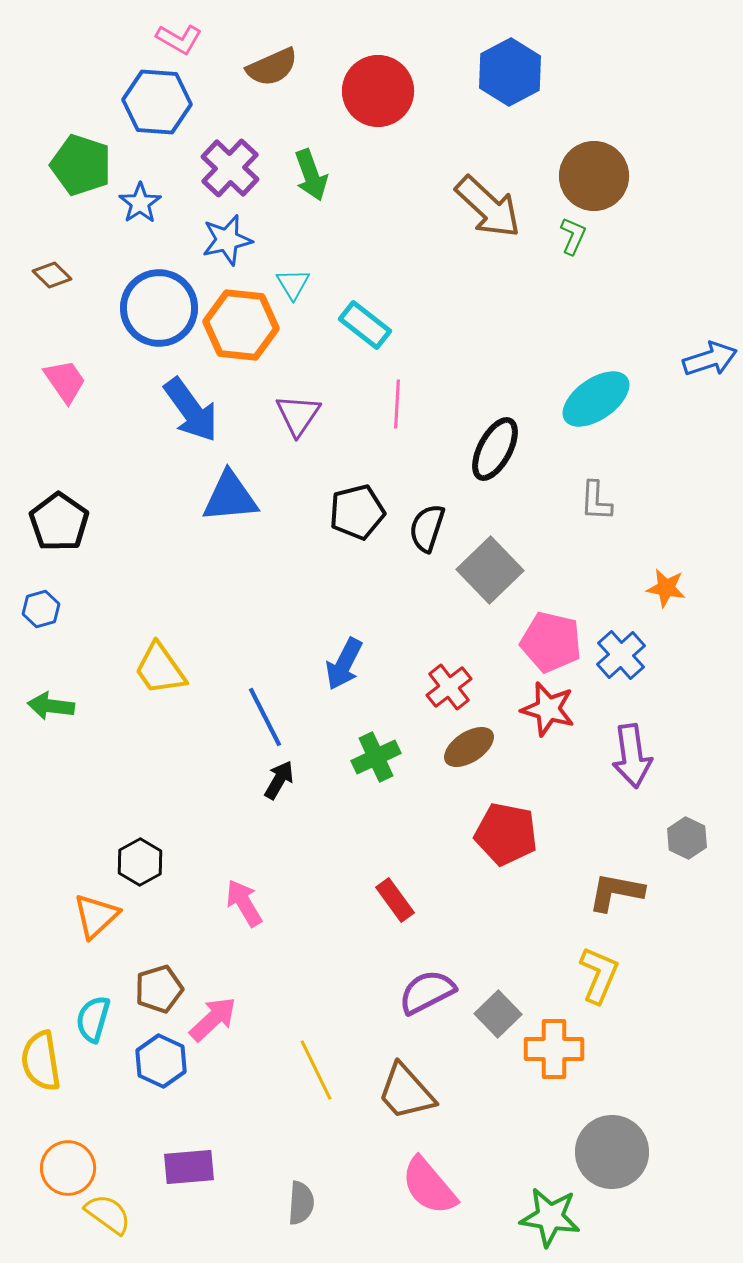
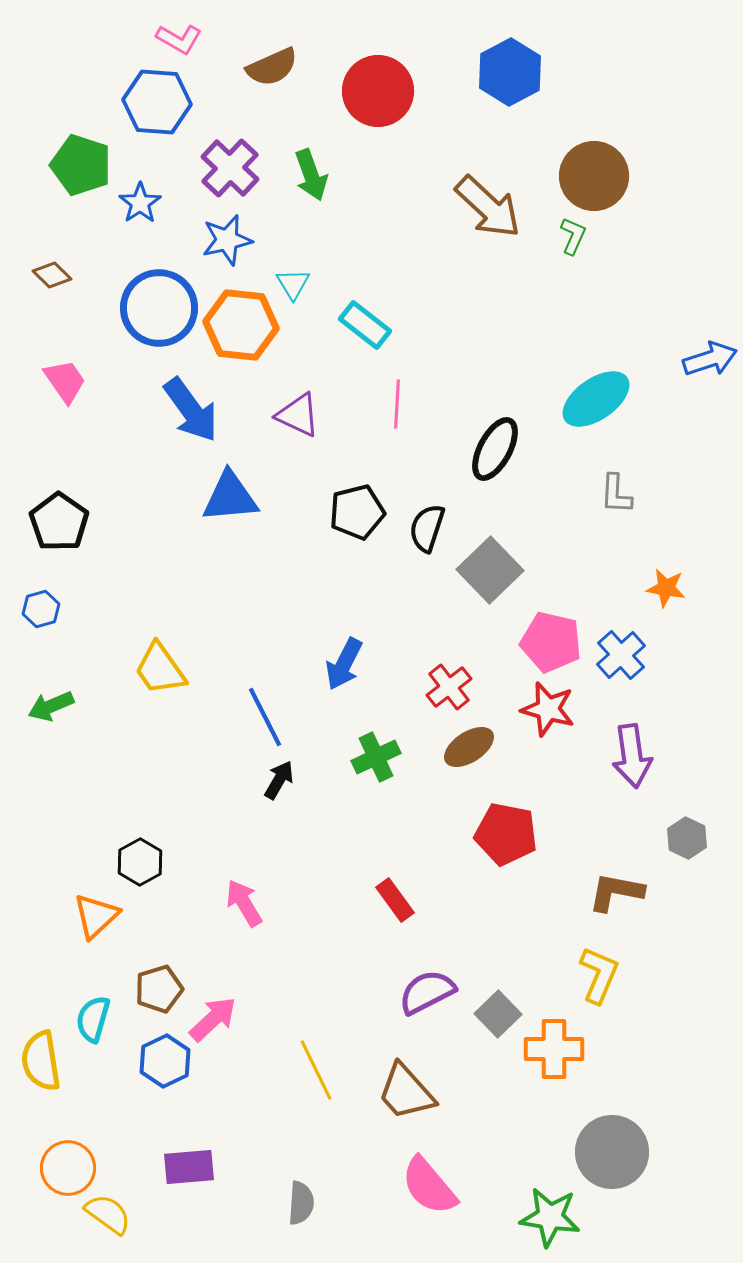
purple triangle at (298, 415): rotated 39 degrees counterclockwise
gray L-shape at (596, 501): moved 20 px right, 7 px up
green arrow at (51, 706): rotated 30 degrees counterclockwise
blue hexagon at (161, 1061): moved 4 px right; rotated 9 degrees clockwise
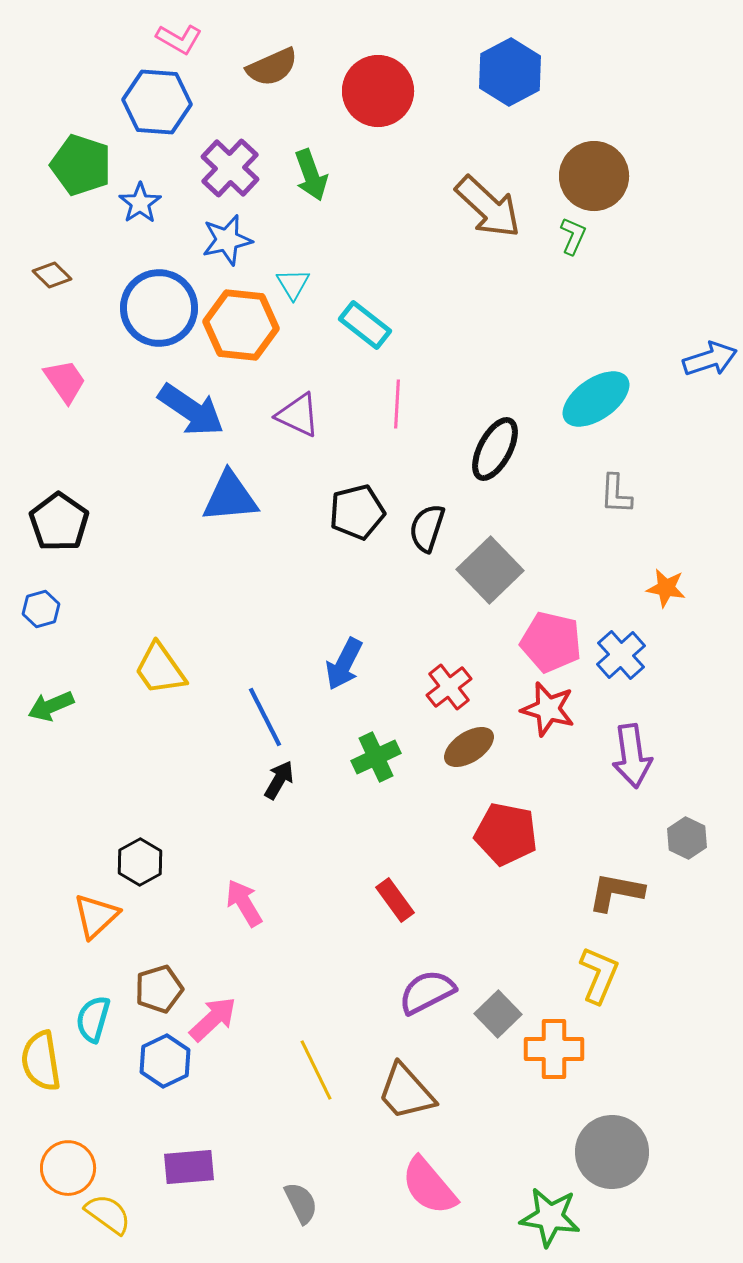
blue arrow at (191, 410): rotated 20 degrees counterclockwise
gray semicircle at (301, 1203): rotated 30 degrees counterclockwise
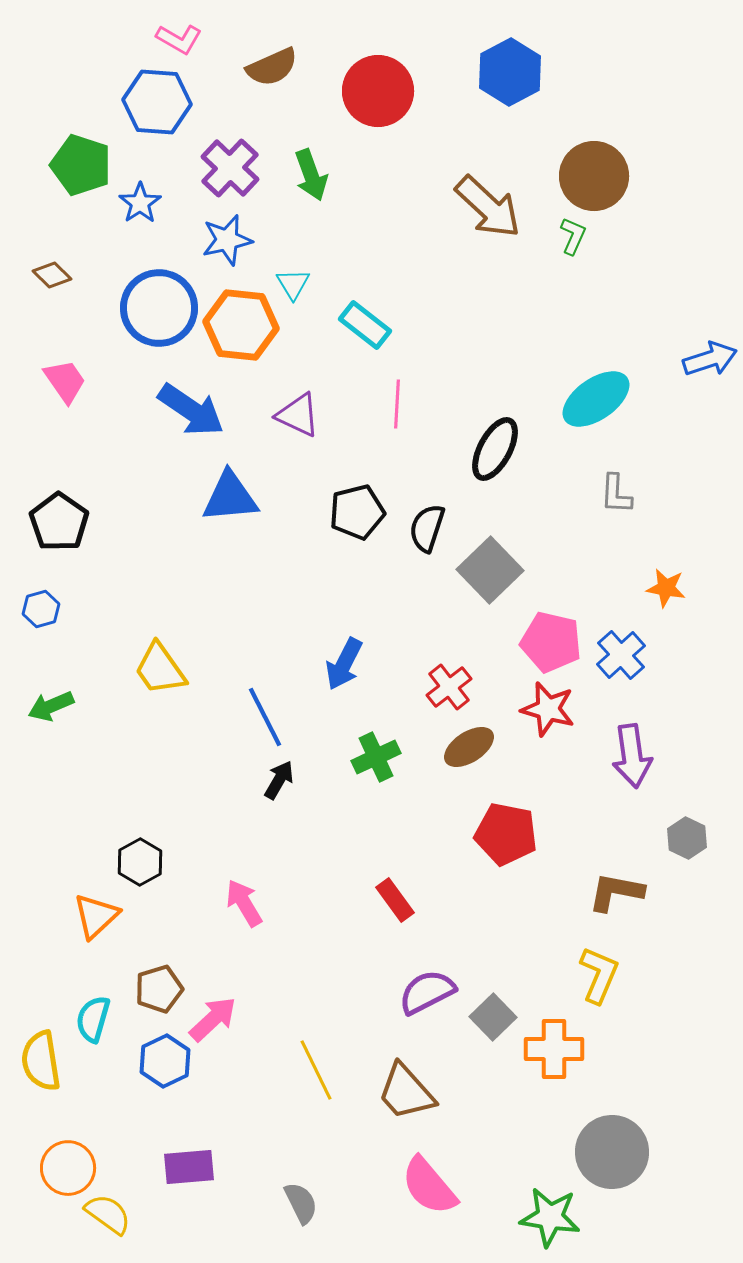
gray square at (498, 1014): moved 5 px left, 3 px down
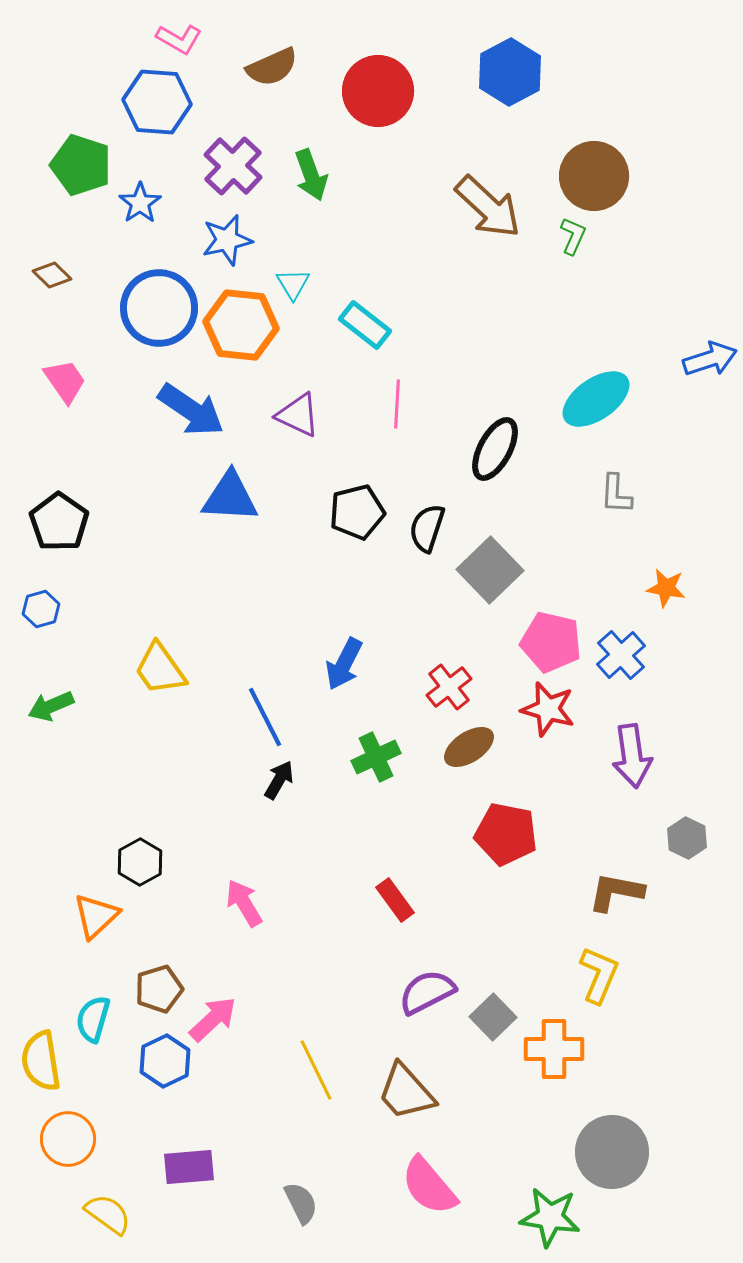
purple cross at (230, 168): moved 3 px right, 2 px up
blue triangle at (230, 497): rotated 8 degrees clockwise
orange circle at (68, 1168): moved 29 px up
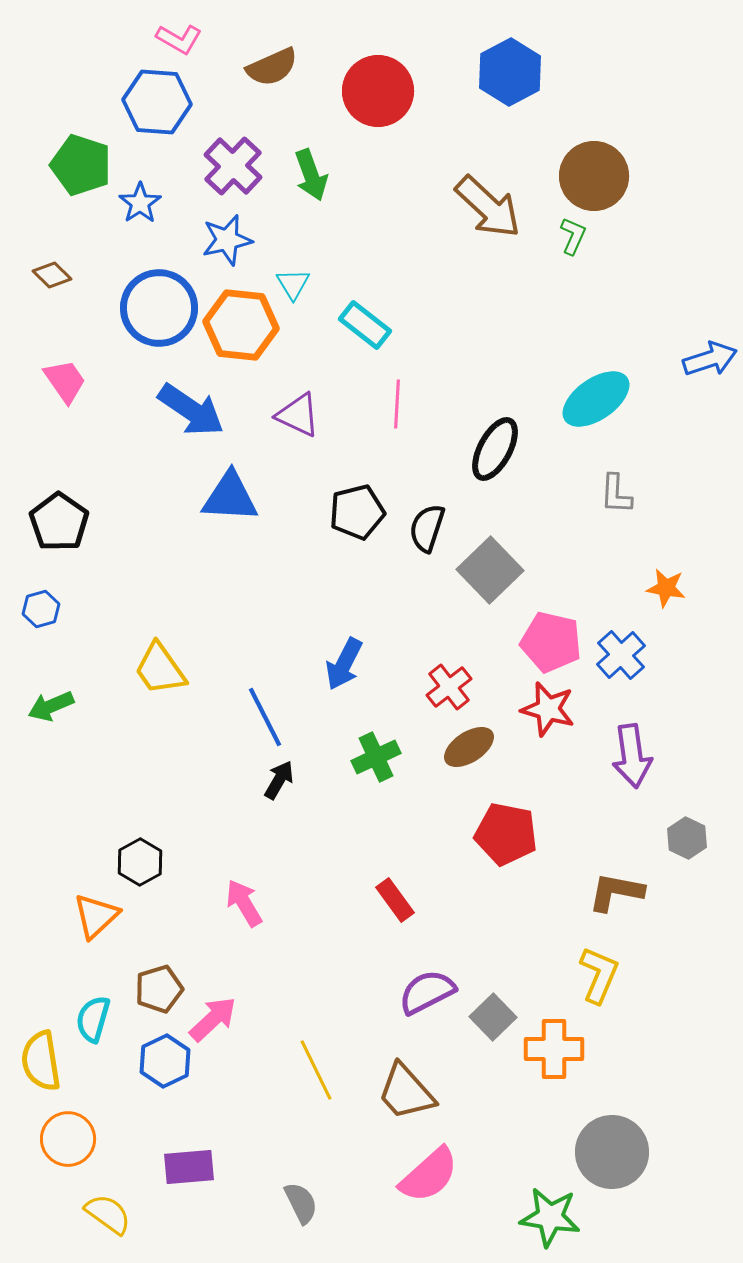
pink semicircle at (429, 1186): moved 11 px up; rotated 92 degrees counterclockwise
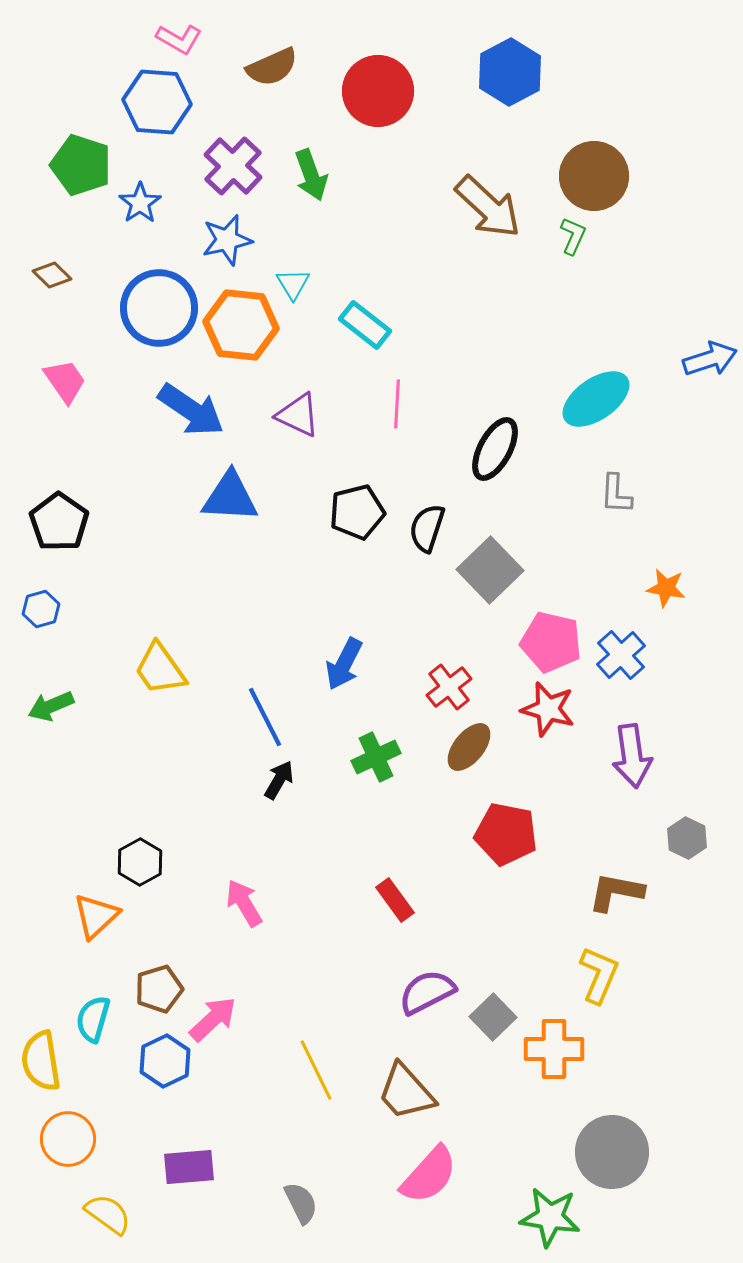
brown ellipse at (469, 747): rotated 18 degrees counterclockwise
pink semicircle at (429, 1175): rotated 6 degrees counterclockwise
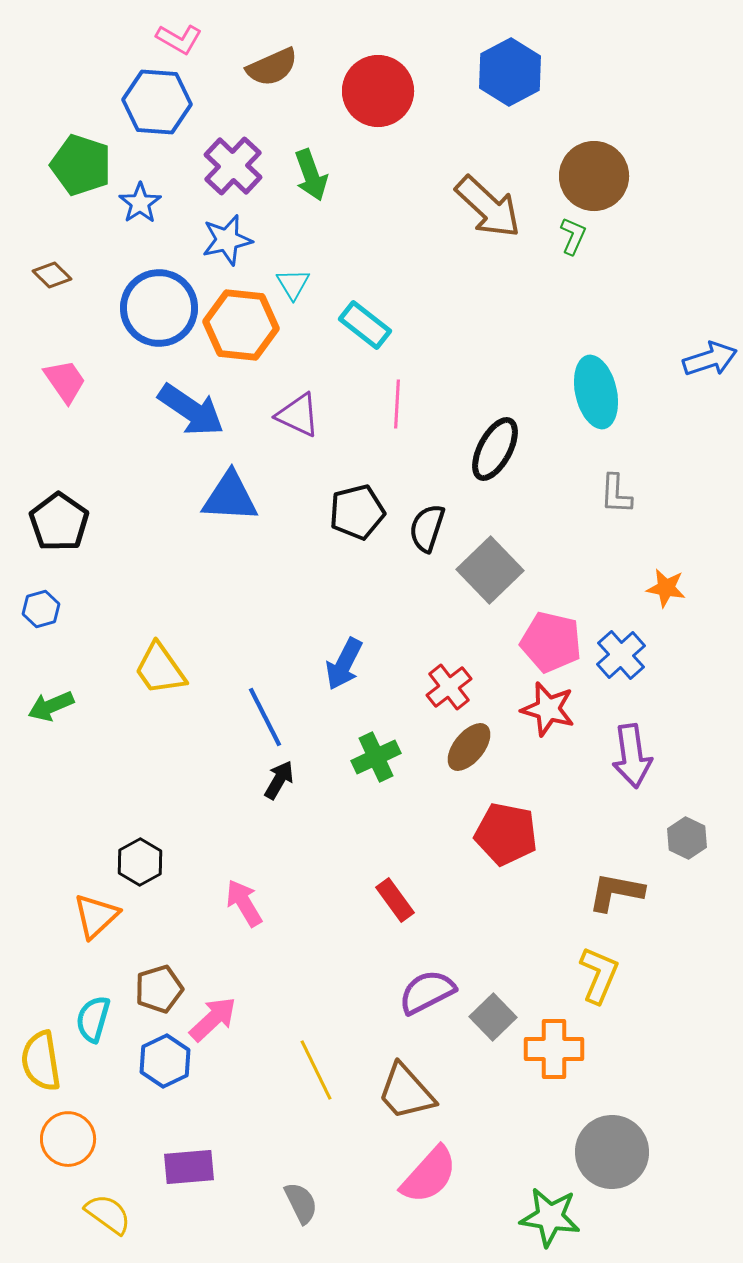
cyan ellipse at (596, 399): moved 7 px up; rotated 68 degrees counterclockwise
